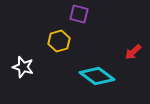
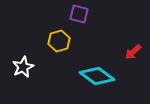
white star: rotated 30 degrees clockwise
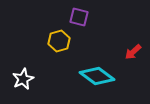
purple square: moved 3 px down
white star: moved 12 px down
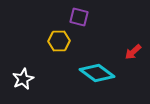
yellow hexagon: rotated 15 degrees clockwise
cyan diamond: moved 3 px up
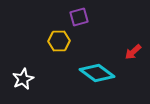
purple square: rotated 30 degrees counterclockwise
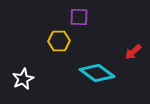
purple square: rotated 18 degrees clockwise
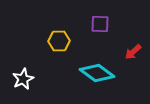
purple square: moved 21 px right, 7 px down
